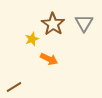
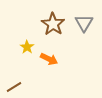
yellow star: moved 5 px left, 8 px down; rotated 16 degrees counterclockwise
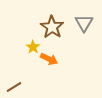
brown star: moved 1 px left, 3 px down
yellow star: moved 6 px right
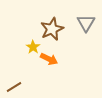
gray triangle: moved 2 px right
brown star: moved 2 px down; rotated 15 degrees clockwise
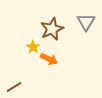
gray triangle: moved 1 px up
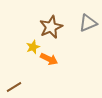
gray triangle: moved 2 px right, 1 px down; rotated 36 degrees clockwise
brown star: moved 1 px left, 2 px up
yellow star: rotated 16 degrees clockwise
